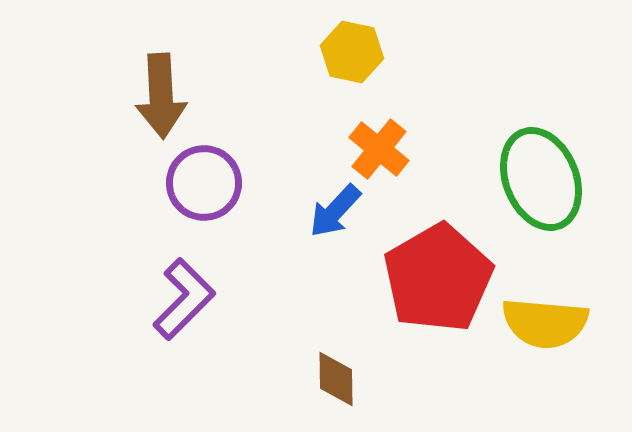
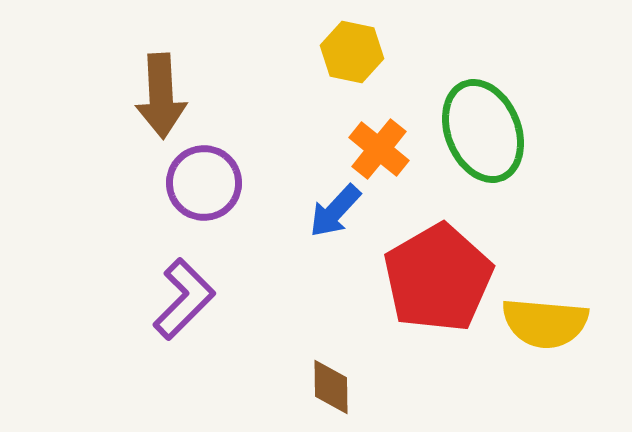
green ellipse: moved 58 px left, 48 px up
brown diamond: moved 5 px left, 8 px down
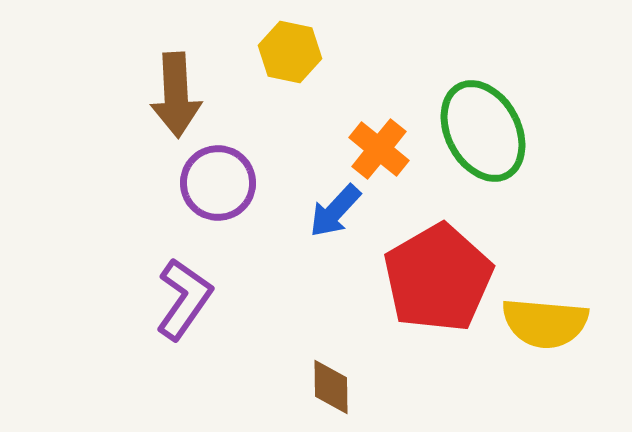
yellow hexagon: moved 62 px left
brown arrow: moved 15 px right, 1 px up
green ellipse: rotated 6 degrees counterclockwise
purple circle: moved 14 px right
purple L-shape: rotated 10 degrees counterclockwise
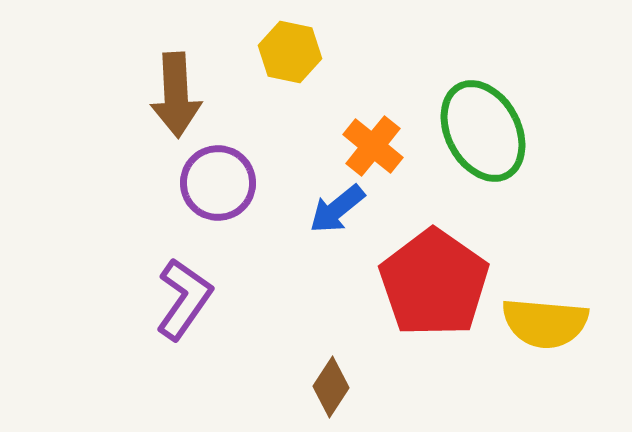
orange cross: moved 6 px left, 3 px up
blue arrow: moved 2 px right, 2 px up; rotated 8 degrees clockwise
red pentagon: moved 4 px left, 5 px down; rotated 7 degrees counterclockwise
brown diamond: rotated 34 degrees clockwise
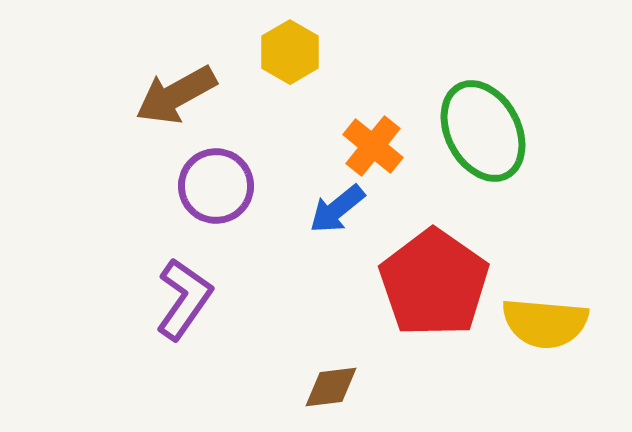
yellow hexagon: rotated 18 degrees clockwise
brown arrow: rotated 64 degrees clockwise
purple circle: moved 2 px left, 3 px down
brown diamond: rotated 50 degrees clockwise
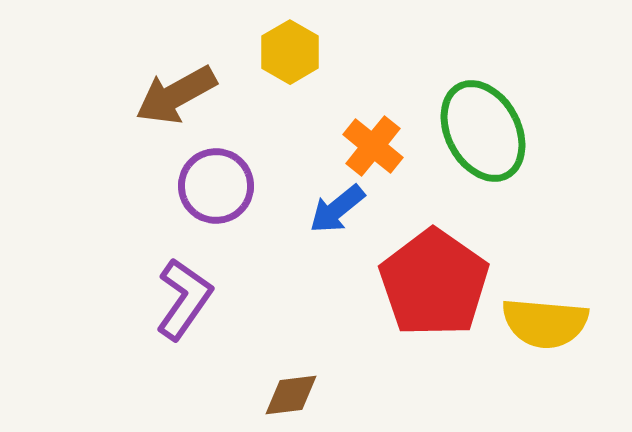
brown diamond: moved 40 px left, 8 px down
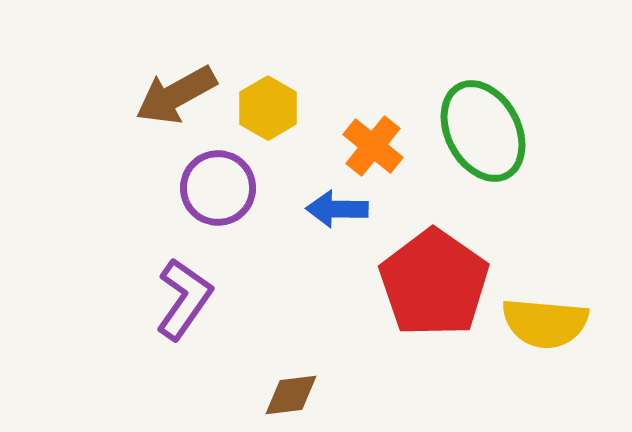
yellow hexagon: moved 22 px left, 56 px down
purple circle: moved 2 px right, 2 px down
blue arrow: rotated 40 degrees clockwise
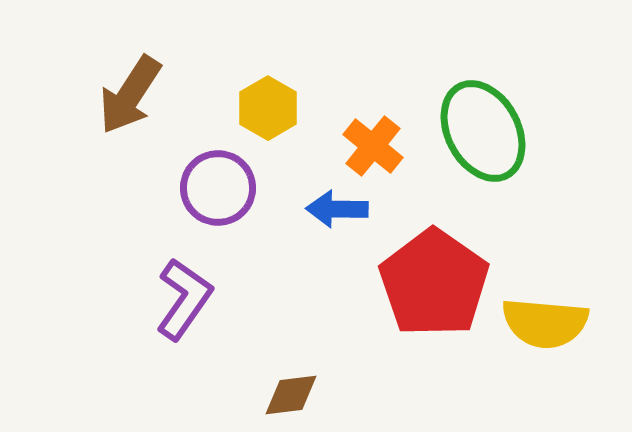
brown arrow: moved 46 px left; rotated 28 degrees counterclockwise
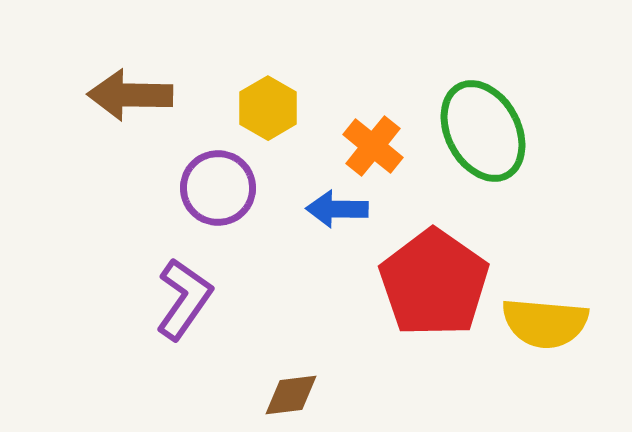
brown arrow: rotated 58 degrees clockwise
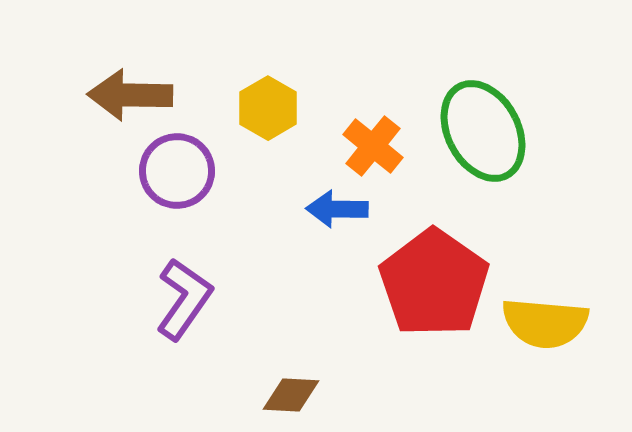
purple circle: moved 41 px left, 17 px up
brown diamond: rotated 10 degrees clockwise
